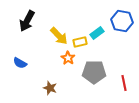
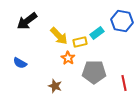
black arrow: rotated 25 degrees clockwise
brown star: moved 5 px right, 2 px up
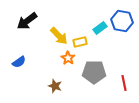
cyan rectangle: moved 3 px right, 5 px up
blue semicircle: moved 1 px left, 1 px up; rotated 64 degrees counterclockwise
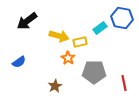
blue hexagon: moved 3 px up
yellow arrow: rotated 30 degrees counterclockwise
brown star: rotated 24 degrees clockwise
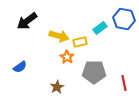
blue hexagon: moved 2 px right, 1 px down
orange star: moved 1 px left, 1 px up
blue semicircle: moved 1 px right, 5 px down
brown star: moved 2 px right, 1 px down
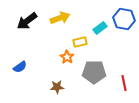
yellow arrow: moved 1 px right, 18 px up; rotated 36 degrees counterclockwise
brown star: rotated 24 degrees clockwise
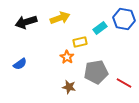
black arrow: moved 1 px left, 1 px down; rotated 20 degrees clockwise
blue semicircle: moved 3 px up
gray pentagon: moved 2 px right; rotated 10 degrees counterclockwise
red line: rotated 49 degrees counterclockwise
brown star: moved 12 px right; rotated 16 degrees clockwise
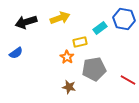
blue semicircle: moved 4 px left, 11 px up
gray pentagon: moved 2 px left, 3 px up
red line: moved 4 px right, 3 px up
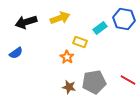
yellow rectangle: rotated 32 degrees clockwise
gray pentagon: moved 13 px down
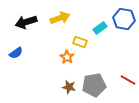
gray pentagon: moved 3 px down
